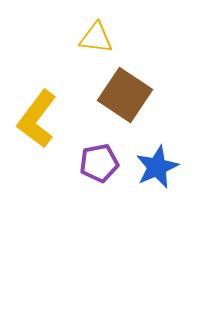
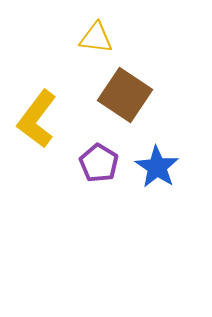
purple pentagon: rotated 30 degrees counterclockwise
blue star: rotated 15 degrees counterclockwise
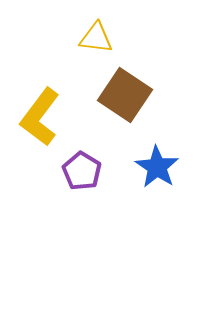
yellow L-shape: moved 3 px right, 2 px up
purple pentagon: moved 17 px left, 8 px down
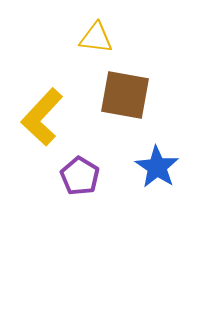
brown square: rotated 24 degrees counterclockwise
yellow L-shape: moved 2 px right; rotated 6 degrees clockwise
purple pentagon: moved 2 px left, 5 px down
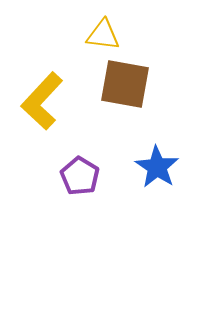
yellow triangle: moved 7 px right, 3 px up
brown square: moved 11 px up
yellow L-shape: moved 16 px up
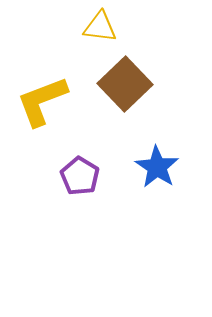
yellow triangle: moved 3 px left, 8 px up
brown square: rotated 36 degrees clockwise
yellow L-shape: rotated 26 degrees clockwise
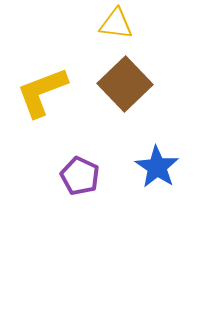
yellow triangle: moved 16 px right, 3 px up
yellow L-shape: moved 9 px up
purple pentagon: rotated 6 degrees counterclockwise
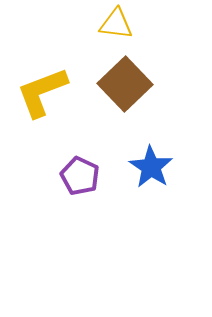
blue star: moved 6 px left
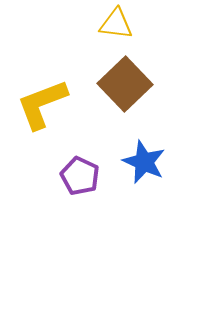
yellow L-shape: moved 12 px down
blue star: moved 7 px left, 5 px up; rotated 9 degrees counterclockwise
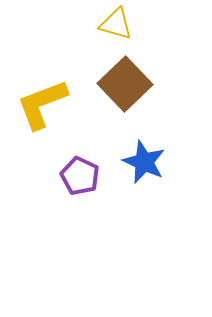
yellow triangle: rotated 9 degrees clockwise
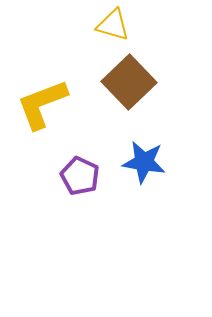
yellow triangle: moved 3 px left, 1 px down
brown square: moved 4 px right, 2 px up
blue star: rotated 15 degrees counterclockwise
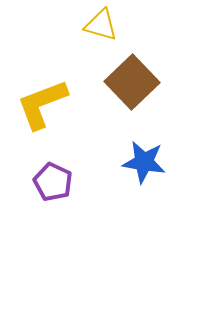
yellow triangle: moved 12 px left
brown square: moved 3 px right
purple pentagon: moved 27 px left, 6 px down
